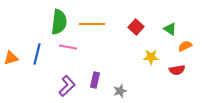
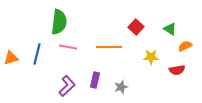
orange line: moved 17 px right, 23 px down
gray star: moved 1 px right, 4 px up
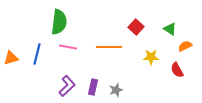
red semicircle: rotated 70 degrees clockwise
purple rectangle: moved 2 px left, 7 px down
gray star: moved 5 px left, 3 px down
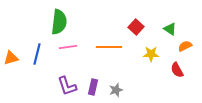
pink line: rotated 18 degrees counterclockwise
yellow star: moved 3 px up
purple L-shape: rotated 115 degrees clockwise
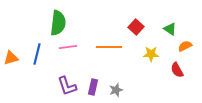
green semicircle: moved 1 px left, 1 px down
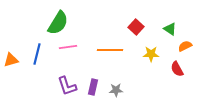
green semicircle: rotated 25 degrees clockwise
orange line: moved 1 px right, 3 px down
orange triangle: moved 2 px down
red semicircle: moved 1 px up
gray star: rotated 16 degrees clockwise
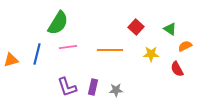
purple L-shape: moved 1 px down
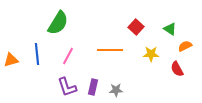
pink line: moved 9 px down; rotated 54 degrees counterclockwise
blue line: rotated 20 degrees counterclockwise
